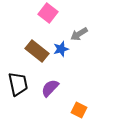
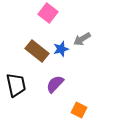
gray arrow: moved 3 px right, 5 px down
black trapezoid: moved 2 px left, 1 px down
purple semicircle: moved 5 px right, 4 px up
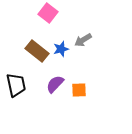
gray arrow: moved 1 px right, 1 px down
orange square: moved 20 px up; rotated 28 degrees counterclockwise
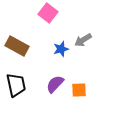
brown rectangle: moved 20 px left, 5 px up; rotated 10 degrees counterclockwise
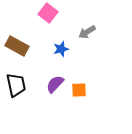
gray arrow: moved 4 px right, 8 px up
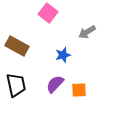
blue star: moved 2 px right, 6 px down
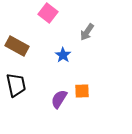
gray arrow: rotated 24 degrees counterclockwise
blue star: rotated 21 degrees counterclockwise
purple semicircle: moved 4 px right, 15 px down; rotated 12 degrees counterclockwise
orange square: moved 3 px right, 1 px down
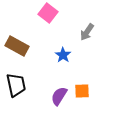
purple semicircle: moved 3 px up
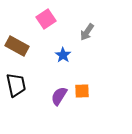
pink square: moved 2 px left, 6 px down; rotated 18 degrees clockwise
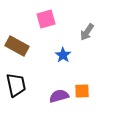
pink square: rotated 18 degrees clockwise
purple semicircle: rotated 42 degrees clockwise
